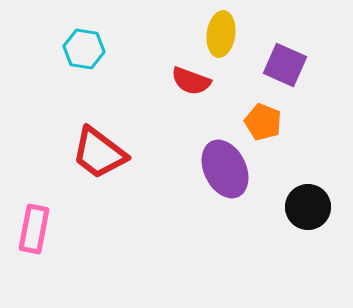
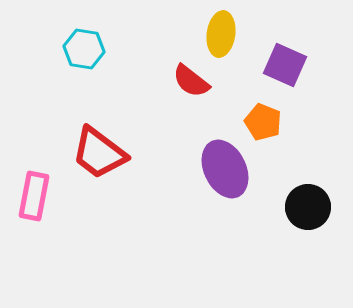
red semicircle: rotated 18 degrees clockwise
pink rectangle: moved 33 px up
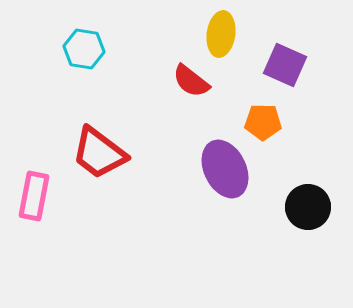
orange pentagon: rotated 21 degrees counterclockwise
